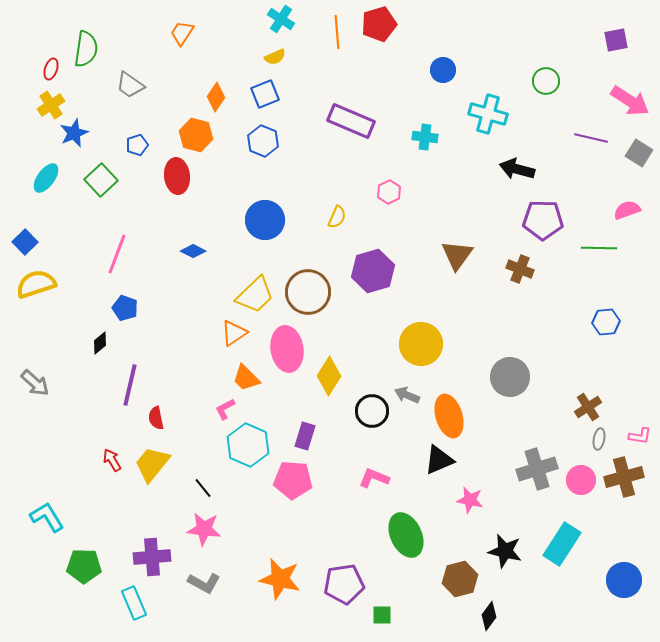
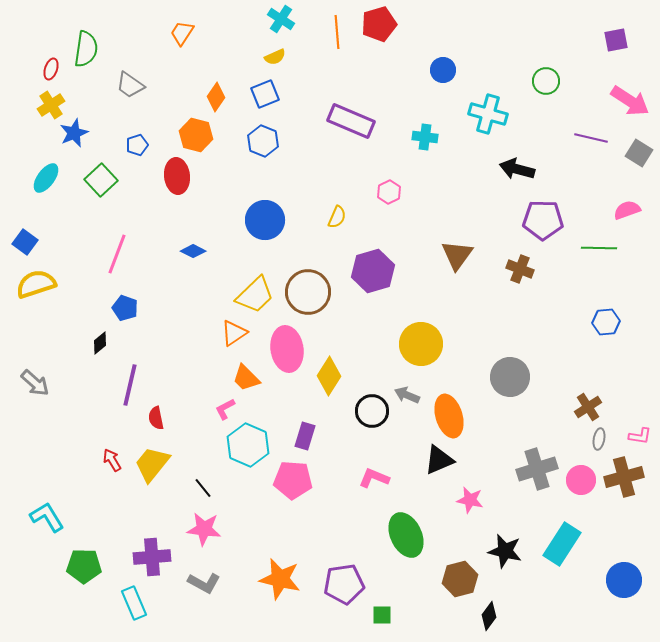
blue square at (25, 242): rotated 10 degrees counterclockwise
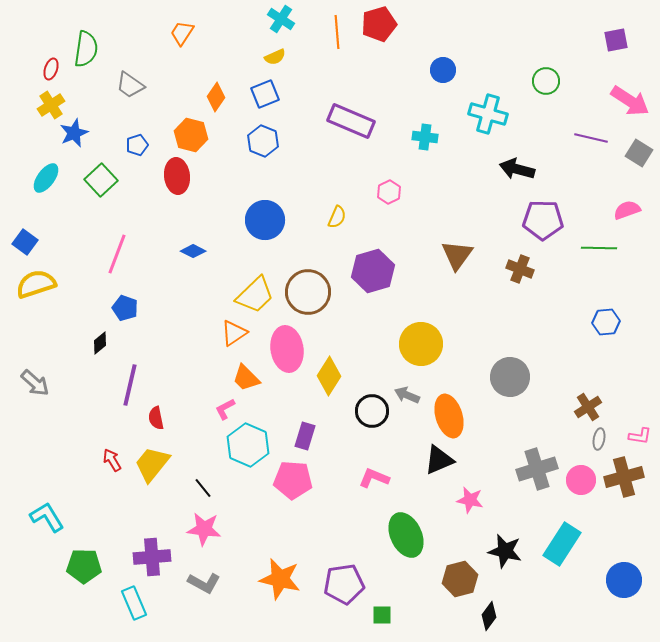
orange hexagon at (196, 135): moved 5 px left
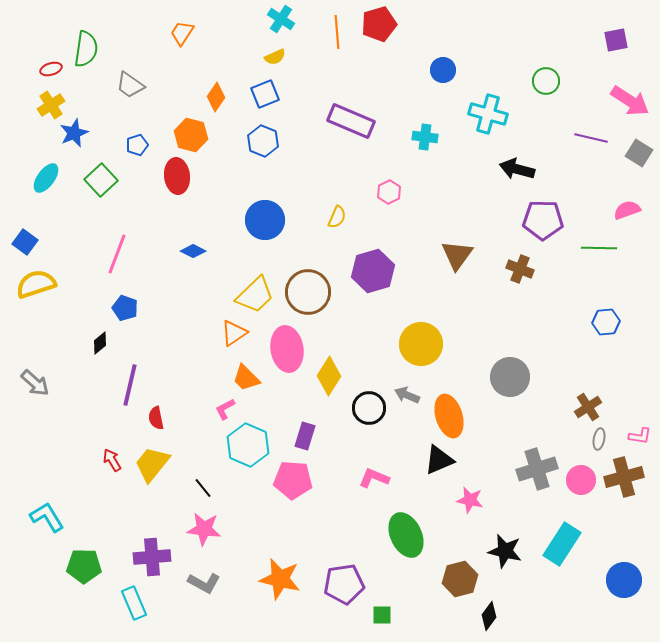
red ellipse at (51, 69): rotated 55 degrees clockwise
black circle at (372, 411): moved 3 px left, 3 px up
